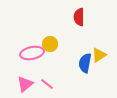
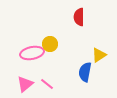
blue semicircle: moved 9 px down
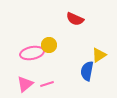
red semicircle: moved 4 px left, 2 px down; rotated 66 degrees counterclockwise
yellow circle: moved 1 px left, 1 px down
blue semicircle: moved 2 px right, 1 px up
pink line: rotated 56 degrees counterclockwise
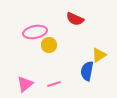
pink ellipse: moved 3 px right, 21 px up
pink line: moved 7 px right
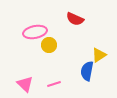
pink triangle: rotated 36 degrees counterclockwise
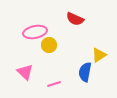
blue semicircle: moved 2 px left, 1 px down
pink triangle: moved 12 px up
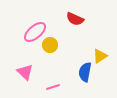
pink ellipse: rotated 30 degrees counterclockwise
yellow circle: moved 1 px right
yellow triangle: moved 1 px right, 1 px down
pink line: moved 1 px left, 3 px down
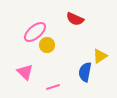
yellow circle: moved 3 px left
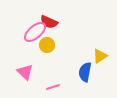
red semicircle: moved 26 px left, 3 px down
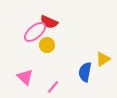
yellow triangle: moved 3 px right, 3 px down
pink triangle: moved 5 px down
pink line: rotated 32 degrees counterclockwise
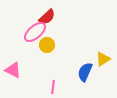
red semicircle: moved 2 px left, 5 px up; rotated 66 degrees counterclockwise
blue semicircle: rotated 12 degrees clockwise
pink triangle: moved 12 px left, 7 px up; rotated 18 degrees counterclockwise
pink line: rotated 32 degrees counterclockwise
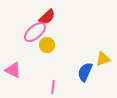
yellow triangle: rotated 14 degrees clockwise
